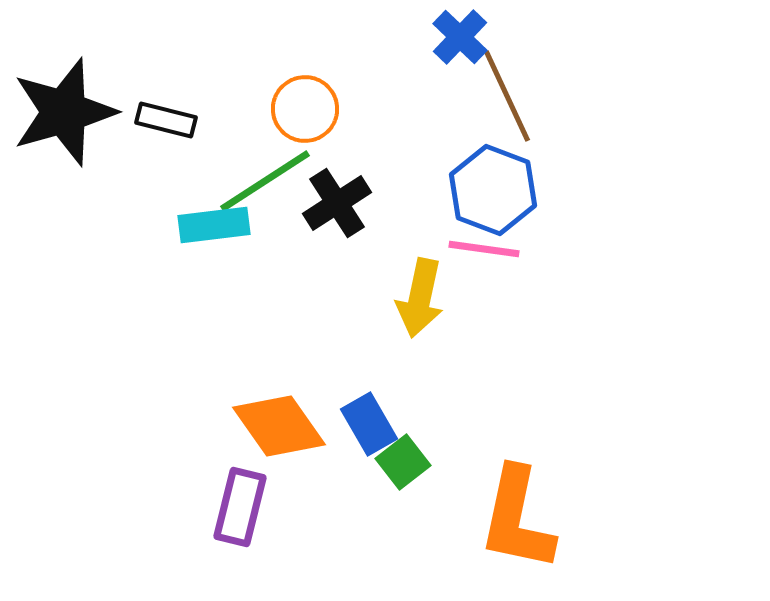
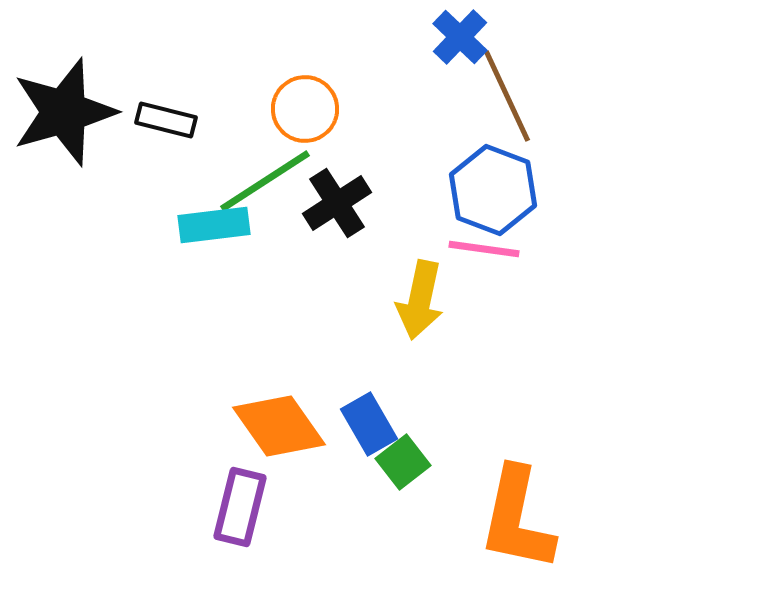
yellow arrow: moved 2 px down
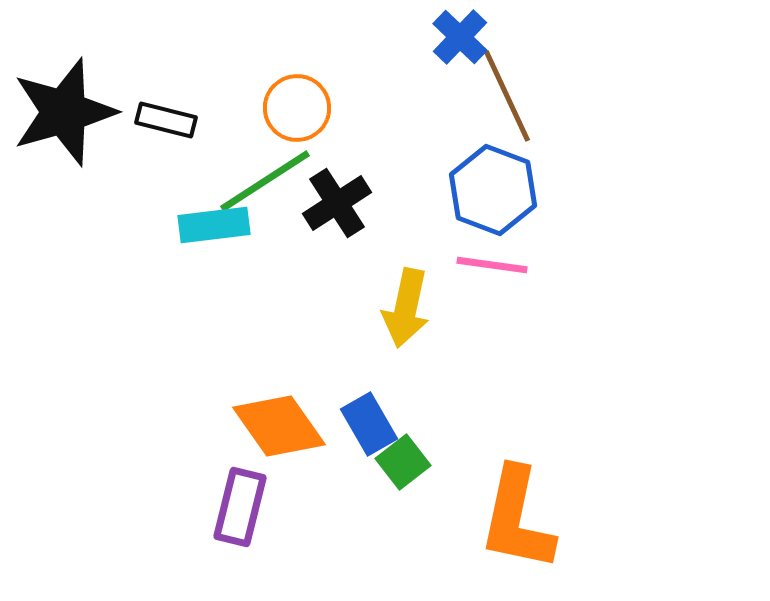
orange circle: moved 8 px left, 1 px up
pink line: moved 8 px right, 16 px down
yellow arrow: moved 14 px left, 8 px down
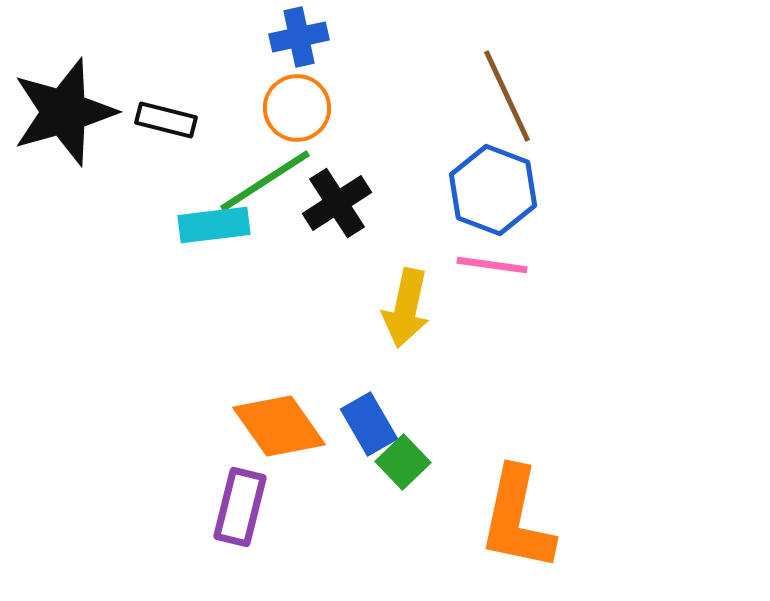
blue cross: moved 161 px left; rotated 34 degrees clockwise
green square: rotated 6 degrees counterclockwise
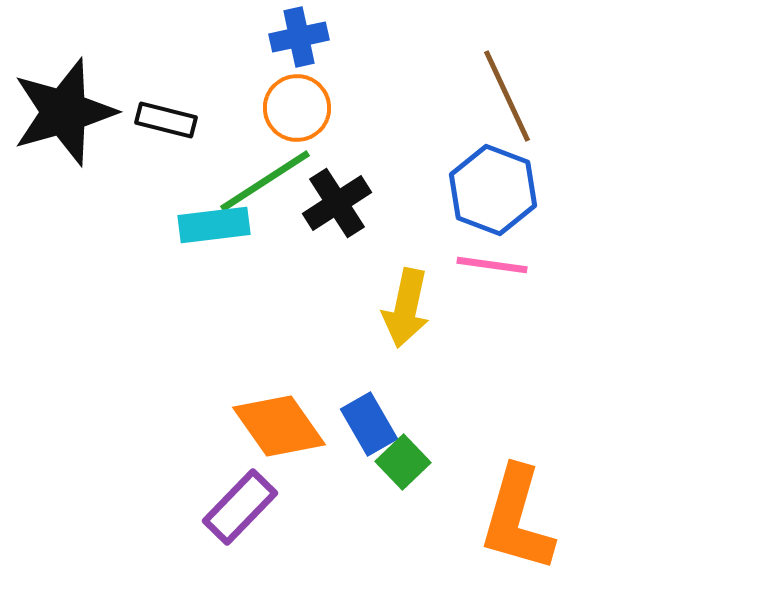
purple rectangle: rotated 30 degrees clockwise
orange L-shape: rotated 4 degrees clockwise
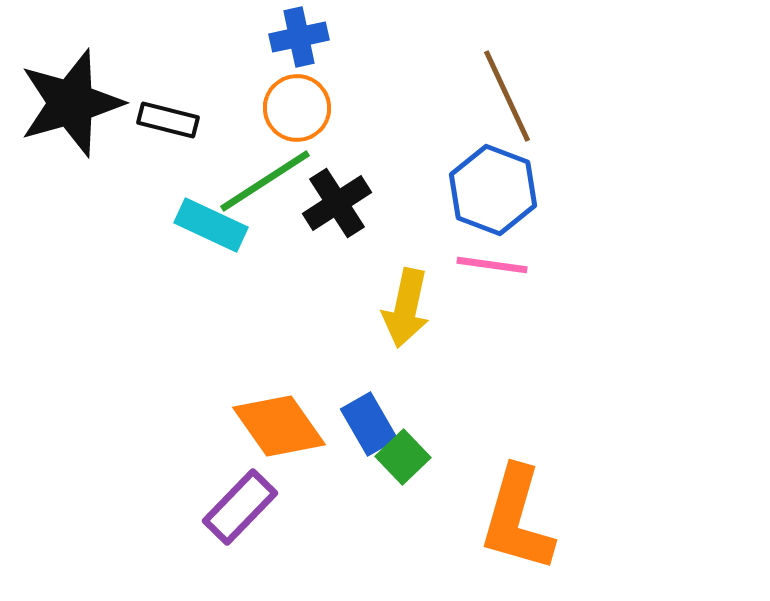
black star: moved 7 px right, 9 px up
black rectangle: moved 2 px right
cyan rectangle: moved 3 px left; rotated 32 degrees clockwise
green square: moved 5 px up
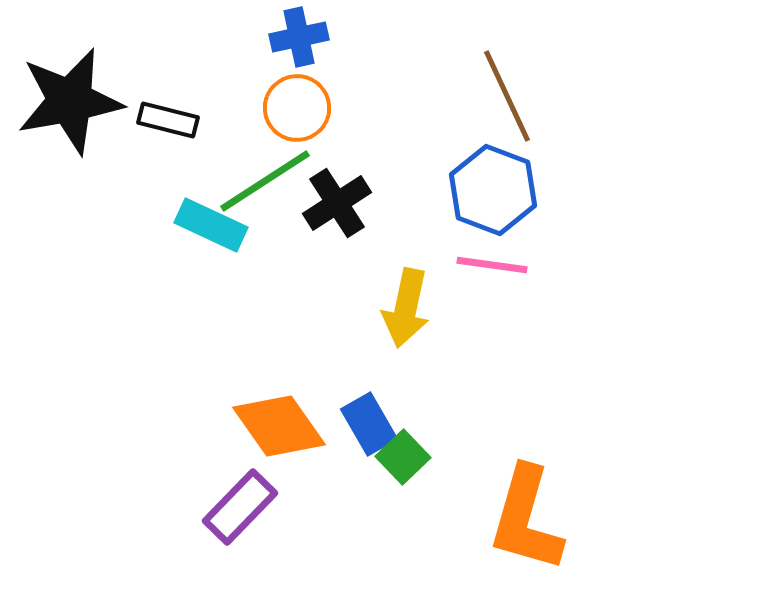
black star: moved 1 px left, 2 px up; rotated 6 degrees clockwise
orange L-shape: moved 9 px right
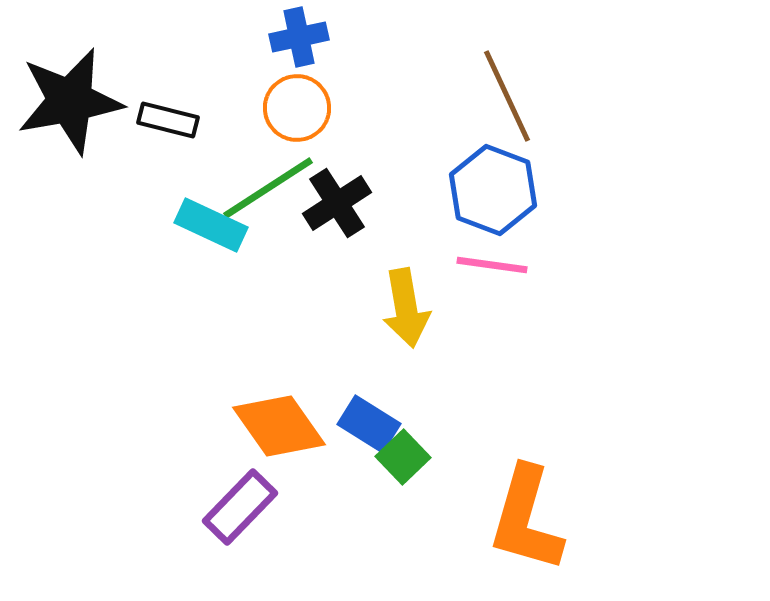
green line: moved 3 px right, 7 px down
yellow arrow: rotated 22 degrees counterclockwise
blue rectangle: rotated 28 degrees counterclockwise
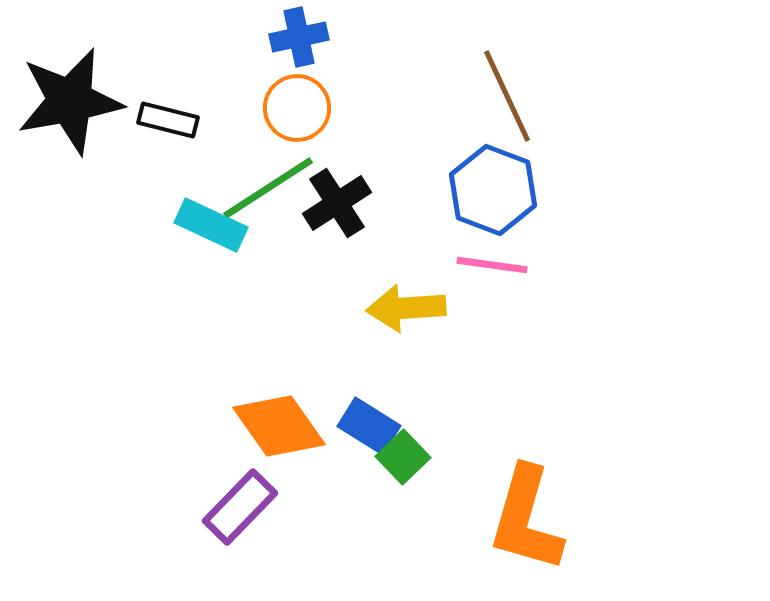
yellow arrow: rotated 96 degrees clockwise
blue rectangle: moved 2 px down
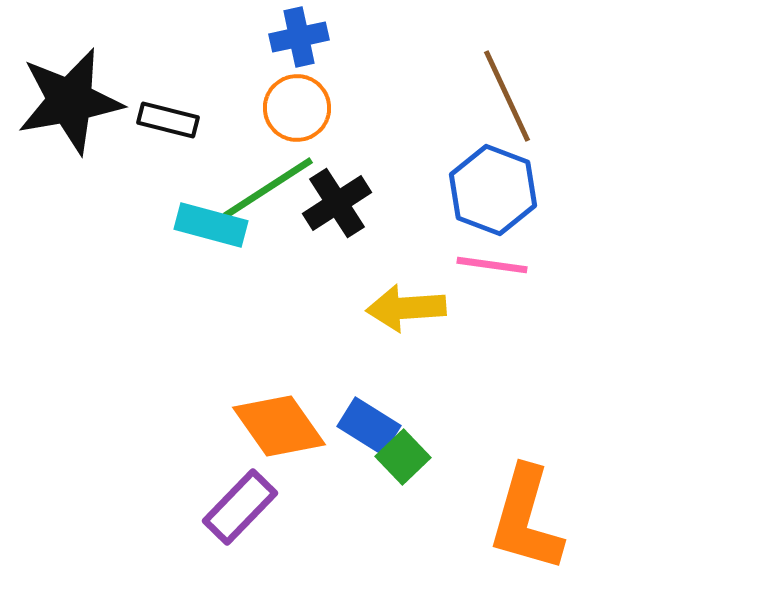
cyan rectangle: rotated 10 degrees counterclockwise
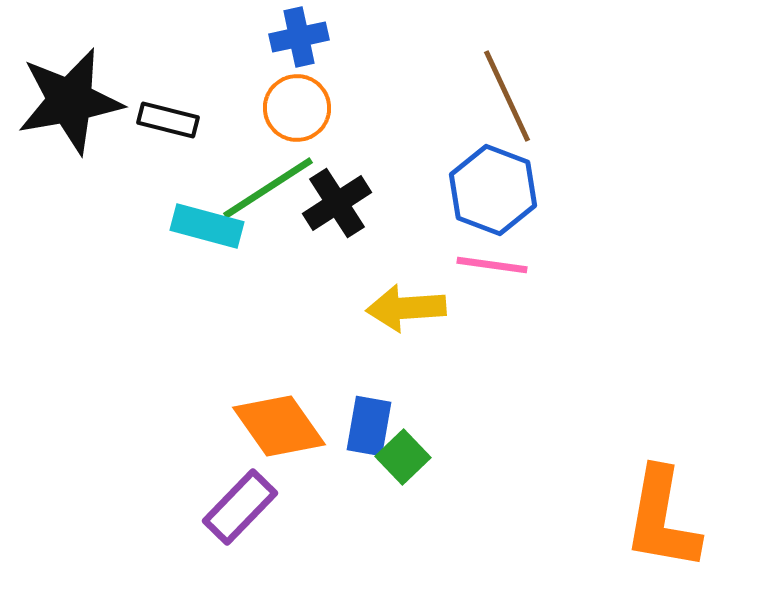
cyan rectangle: moved 4 px left, 1 px down
blue rectangle: rotated 68 degrees clockwise
orange L-shape: moved 136 px right; rotated 6 degrees counterclockwise
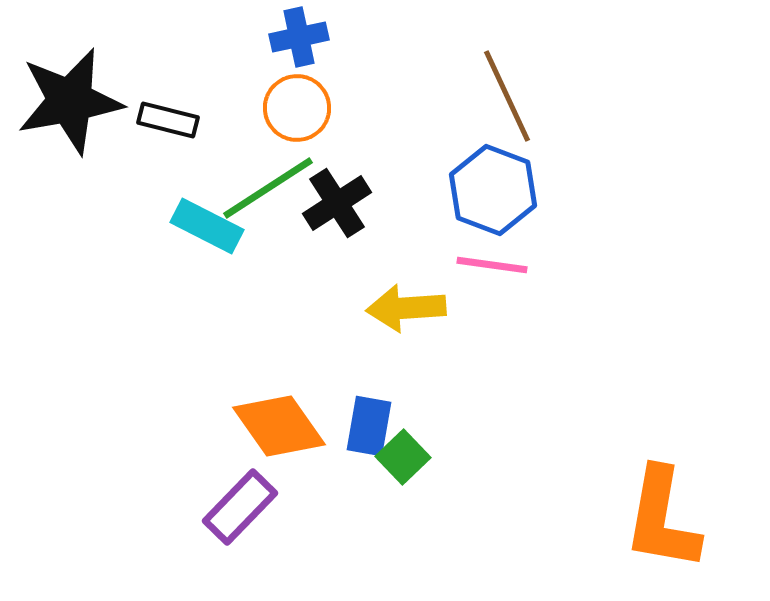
cyan rectangle: rotated 12 degrees clockwise
